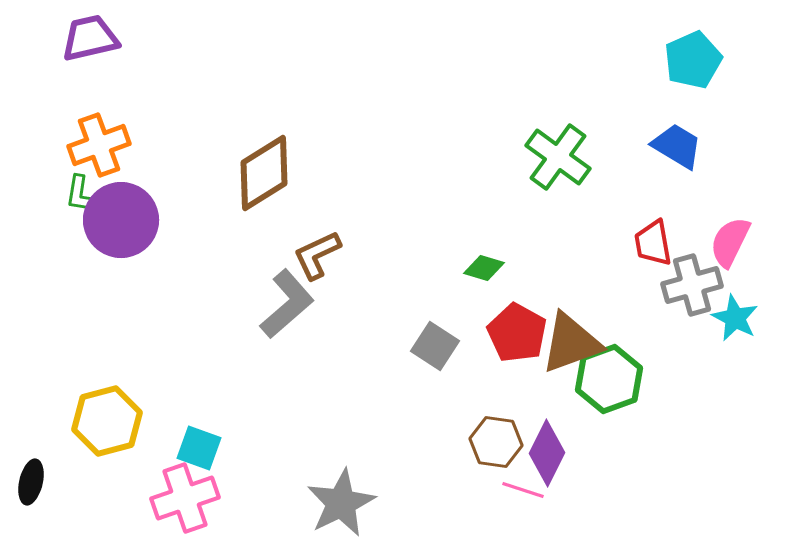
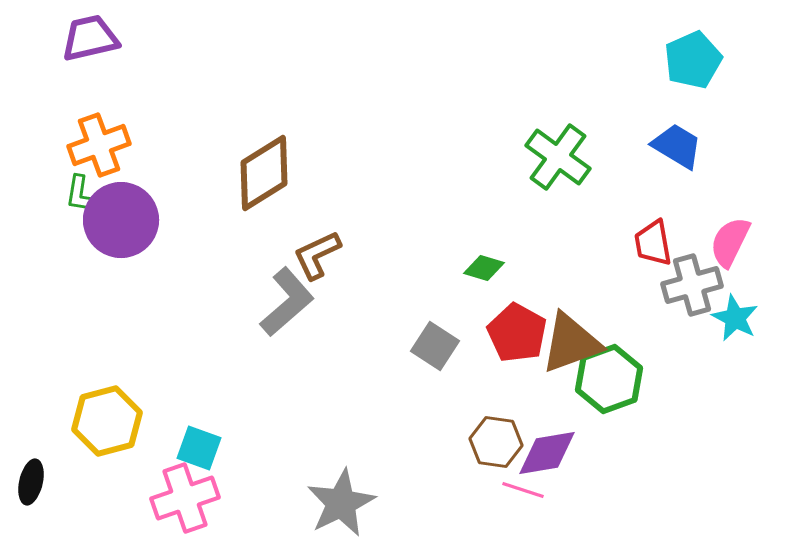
gray L-shape: moved 2 px up
purple diamond: rotated 54 degrees clockwise
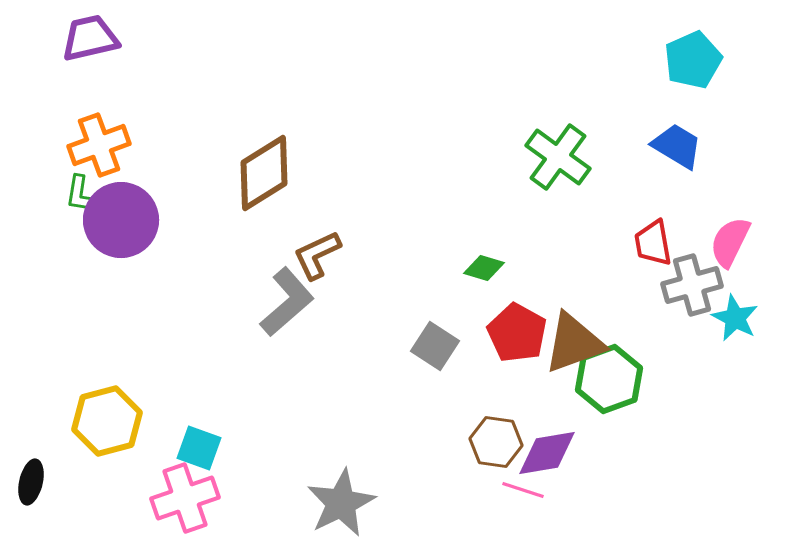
brown triangle: moved 3 px right
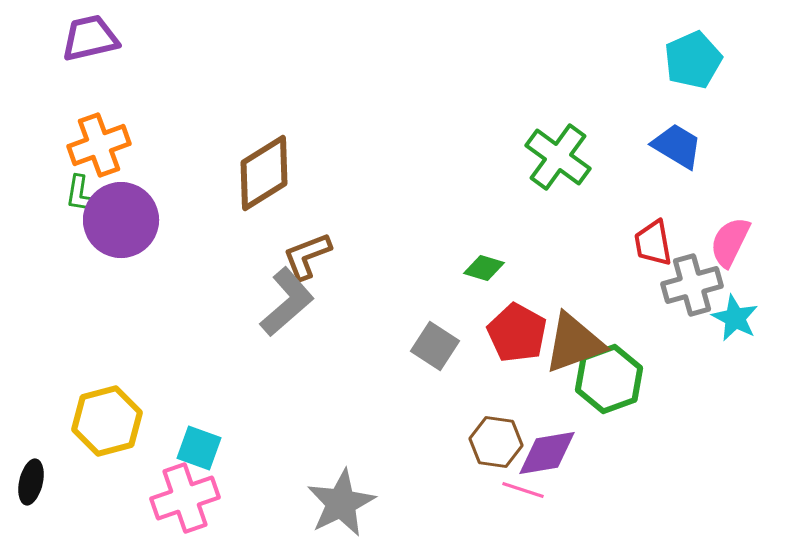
brown L-shape: moved 10 px left, 1 px down; rotated 4 degrees clockwise
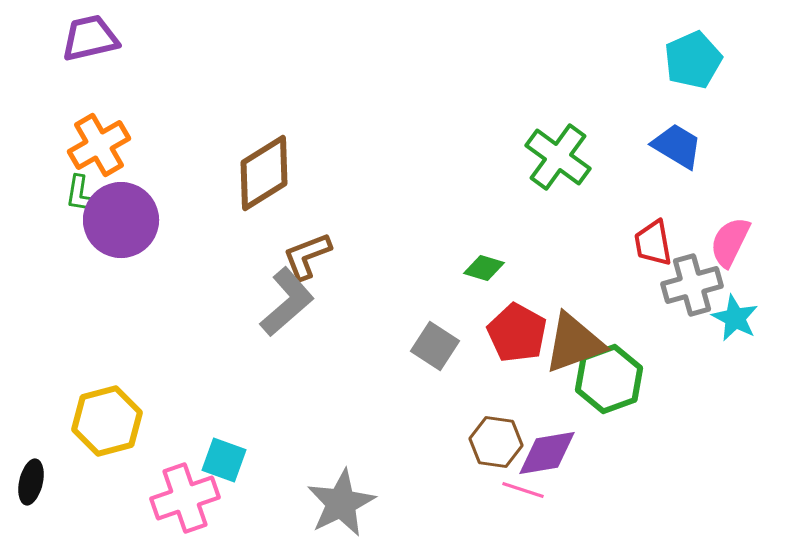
orange cross: rotated 10 degrees counterclockwise
cyan square: moved 25 px right, 12 px down
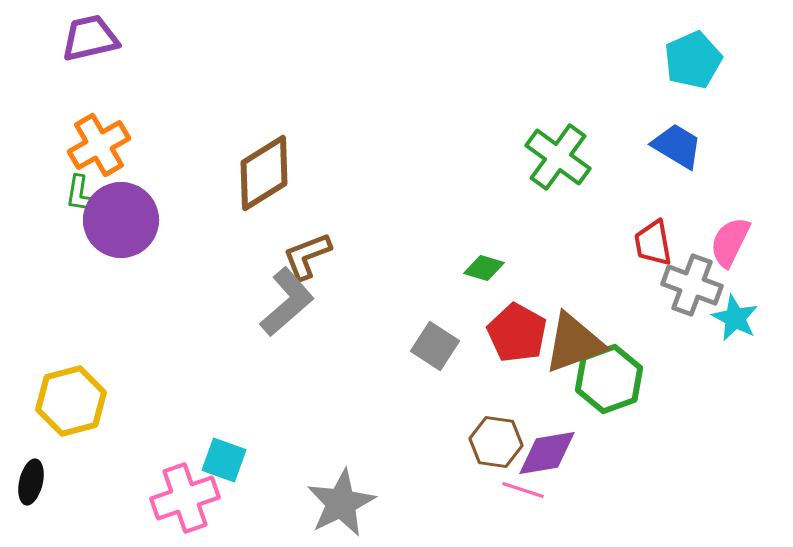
gray cross: rotated 36 degrees clockwise
yellow hexagon: moved 36 px left, 20 px up
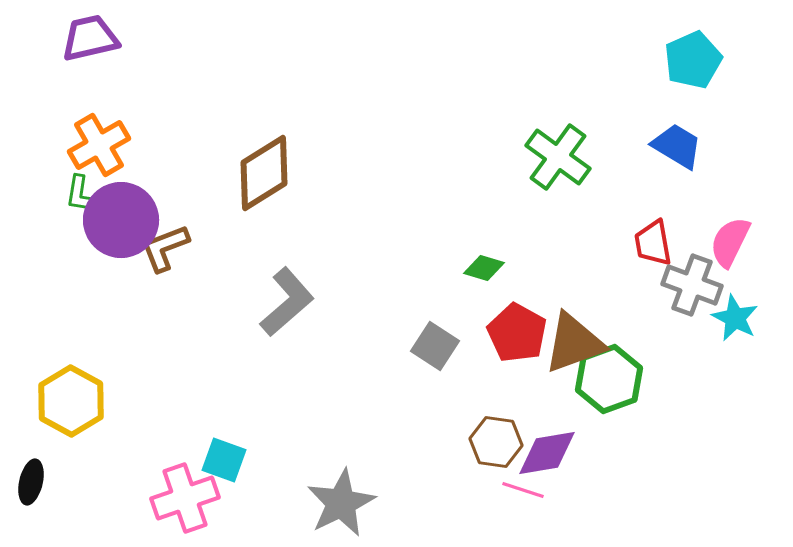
brown L-shape: moved 142 px left, 8 px up
yellow hexagon: rotated 16 degrees counterclockwise
